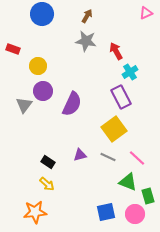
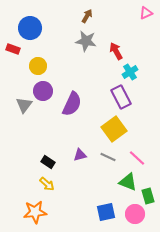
blue circle: moved 12 px left, 14 px down
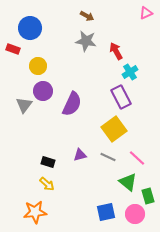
brown arrow: rotated 88 degrees clockwise
black rectangle: rotated 16 degrees counterclockwise
green triangle: rotated 18 degrees clockwise
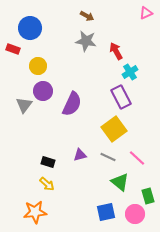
green triangle: moved 8 px left
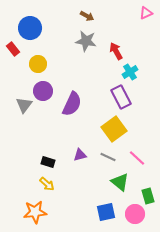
red rectangle: rotated 32 degrees clockwise
yellow circle: moved 2 px up
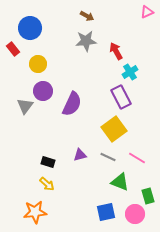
pink triangle: moved 1 px right, 1 px up
gray star: rotated 15 degrees counterclockwise
gray triangle: moved 1 px right, 1 px down
pink line: rotated 12 degrees counterclockwise
green triangle: rotated 18 degrees counterclockwise
